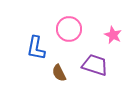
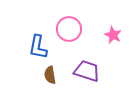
blue L-shape: moved 2 px right, 1 px up
purple trapezoid: moved 8 px left, 6 px down
brown semicircle: moved 9 px left, 2 px down; rotated 18 degrees clockwise
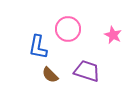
pink circle: moved 1 px left
brown semicircle: rotated 36 degrees counterclockwise
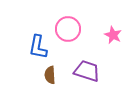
brown semicircle: rotated 42 degrees clockwise
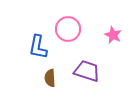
brown semicircle: moved 3 px down
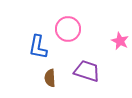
pink star: moved 7 px right, 6 px down
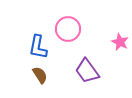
pink star: moved 1 px down
purple trapezoid: rotated 144 degrees counterclockwise
brown semicircle: moved 10 px left, 3 px up; rotated 150 degrees clockwise
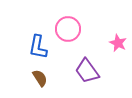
pink star: moved 2 px left, 1 px down
brown semicircle: moved 3 px down
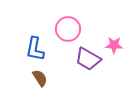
pink star: moved 4 px left, 2 px down; rotated 24 degrees counterclockwise
blue L-shape: moved 3 px left, 2 px down
purple trapezoid: moved 1 px right, 12 px up; rotated 24 degrees counterclockwise
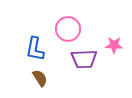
purple trapezoid: moved 4 px left; rotated 32 degrees counterclockwise
